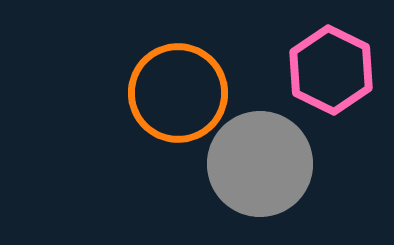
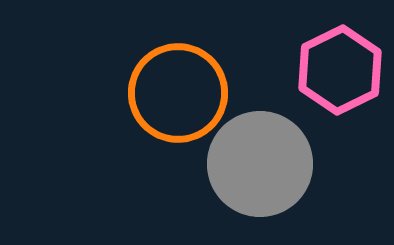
pink hexagon: moved 9 px right; rotated 8 degrees clockwise
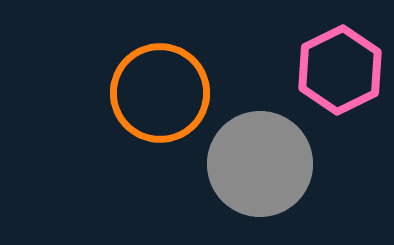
orange circle: moved 18 px left
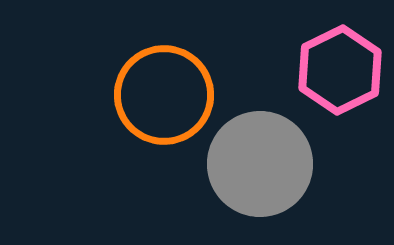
orange circle: moved 4 px right, 2 px down
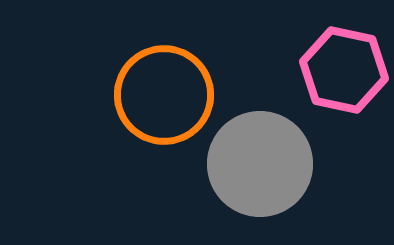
pink hexagon: moved 4 px right; rotated 22 degrees counterclockwise
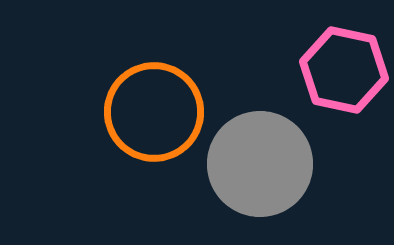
orange circle: moved 10 px left, 17 px down
